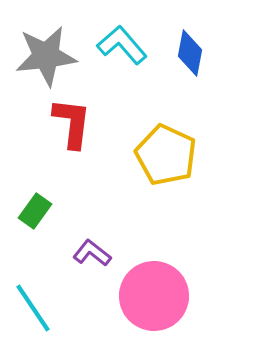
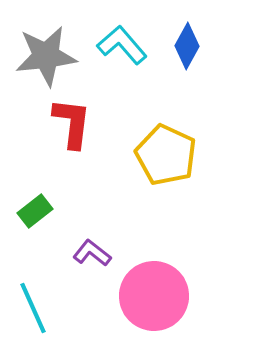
blue diamond: moved 3 px left, 7 px up; rotated 18 degrees clockwise
green rectangle: rotated 16 degrees clockwise
cyan line: rotated 10 degrees clockwise
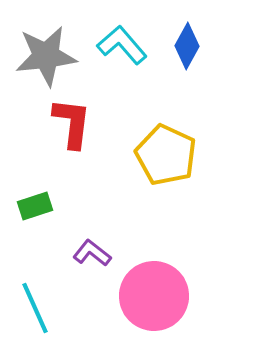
green rectangle: moved 5 px up; rotated 20 degrees clockwise
cyan line: moved 2 px right
